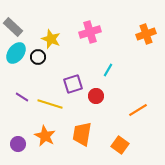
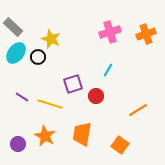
pink cross: moved 20 px right
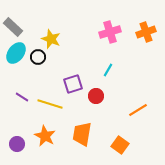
orange cross: moved 2 px up
purple circle: moved 1 px left
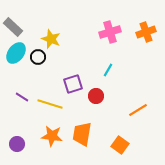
orange star: moved 7 px right; rotated 20 degrees counterclockwise
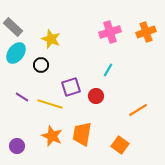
black circle: moved 3 px right, 8 px down
purple square: moved 2 px left, 3 px down
orange star: rotated 15 degrees clockwise
purple circle: moved 2 px down
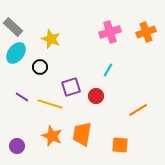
black circle: moved 1 px left, 2 px down
orange square: rotated 30 degrees counterclockwise
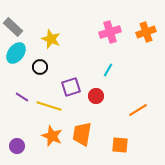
yellow line: moved 1 px left, 2 px down
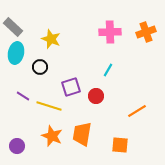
pink cross: rotated 15 degrees clockwise
cyan ellipse: rotated 25 degrees counterclockwise
purple line: moved 1 px right, 1 px up
orange line: moved 1 px left, 1 px down
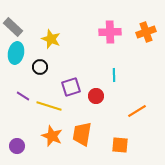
cyan line: moved 6 px right, 5 px down; rotated 32 degrees counterclockwise
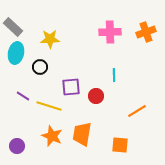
yellow star: moved 1 px left; rotated 24 degrees counterclockwise
purple square: rotated 12 degrees clockwise
